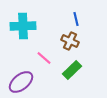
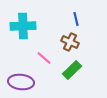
brown cross: moved 1 px down
purple ellipse: rotated 45 degrees clockwise
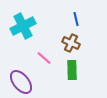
cyan cross: rotated 25 degrees counterclockwise
brown cross: moved 1 px right, 1 px down
green rectangle: rotated 48 degrees counterclockwise
purple ellipse: rotated 45 degrees clockwise
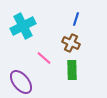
blue line: rotated 32 degrees clockwise
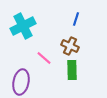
brown cross: moved 1 px left, 3 px down
purple ellipse: rotated 50 degrees clockwise
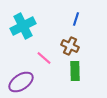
green rectangle: moved 3 px right, 1 px down
purple ellipse: rotated 45 degrees clockwise
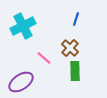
brown cross: moved 2 px down; rotated 18 degrees clockwise
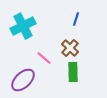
green rectangle: moved 2 px left, 1 px down
purple ellipse: moved 2 px right, 2 px up; rotated 10 degrees counterclockwise
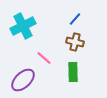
blue line: moved 1 px left; rotated 24 degrees clockwise
brown cross: moved 5 px right, 6 px up; rotated 30 degrees counterclockwise
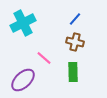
cyan cross: moved 3 px up
